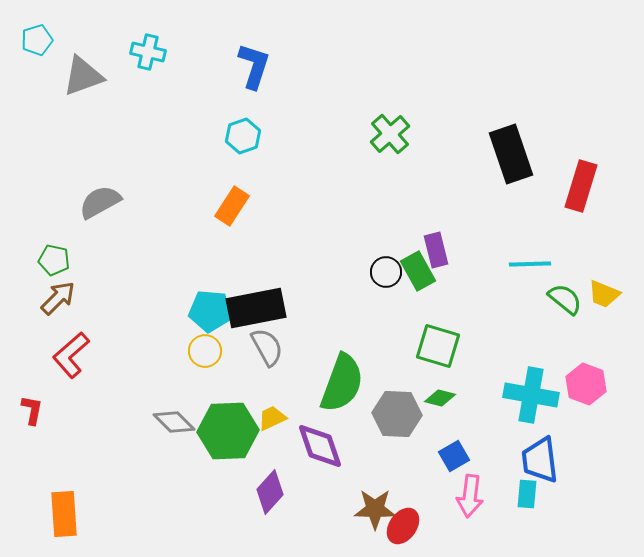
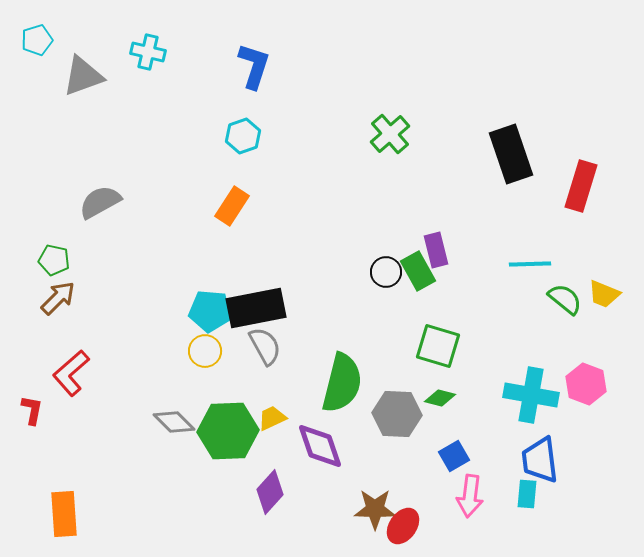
gray semicircle at (267, 347): moved 2 px left, 1 px up
red L-shape at (71, 355): moved 18 px down
green semicircle at (342, 383): rotated 6 degrees counterclockwise
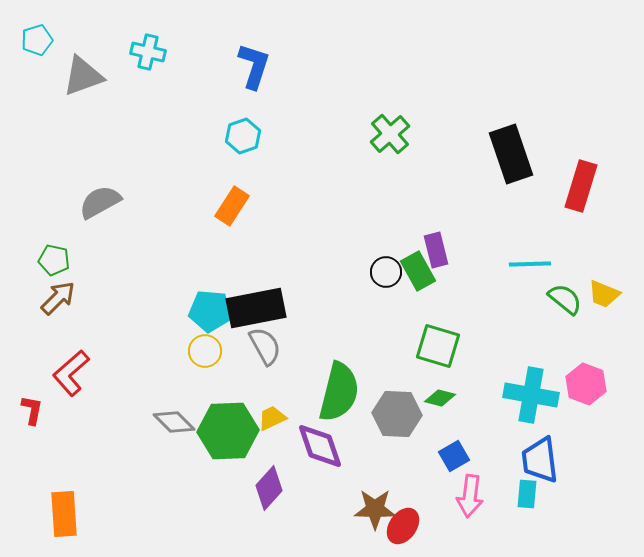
green semicircle at (342, 383): moved 3 px left, 9 px down
purple diamond at (270, 492): moved 1 px left, 4 px up
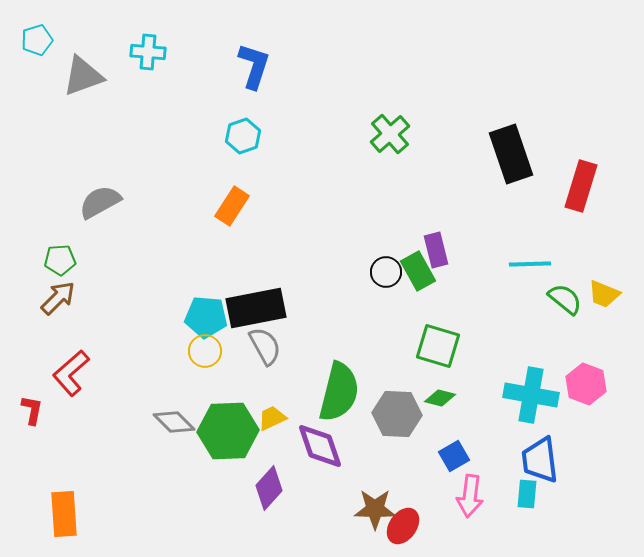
cyan cross at (148, 52): rotated 8 degrees counterclockwise
green pentagon at (54, 260): moved 6 px right; rotated 16 degrees counterclockwise
cyan pentagon at (210, 311): moved 4 px left, 6 px down
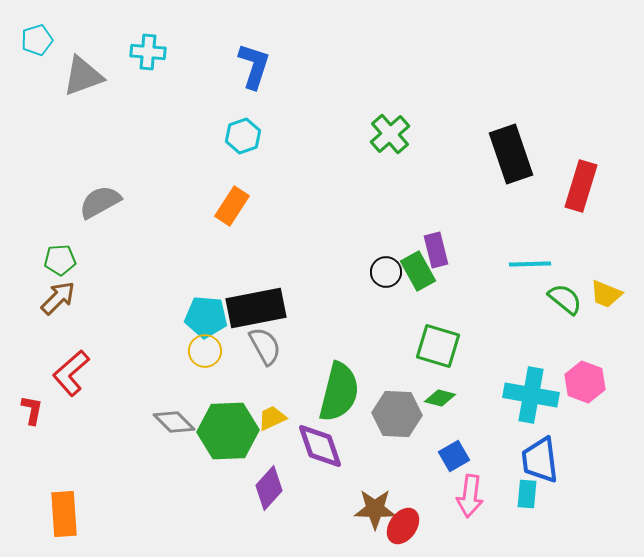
yellow trapezoid at (604, 294): moved 2 px right
pink hexagon at (586, 384): moved 1 px left, 2 px up
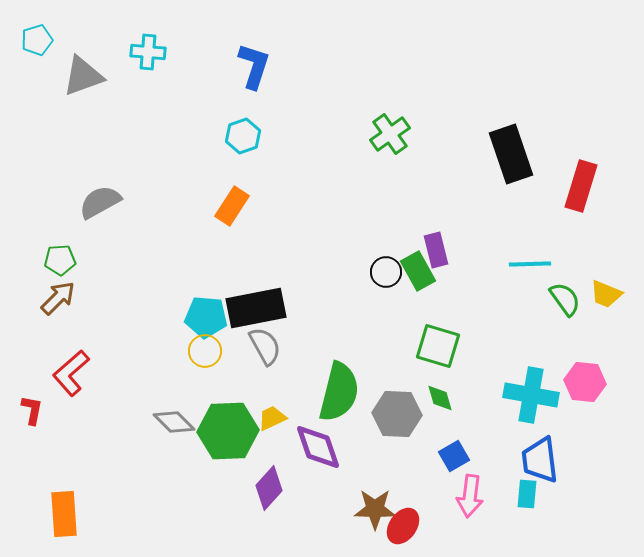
green cross at (390, 134): rotated 6 degrees clockwise
green semicircle at (565, 299): rotated 15 degrees clockwise
pink hexagon at (585, 382): rotated 15 degrees counterclockwise
green diamond at (440, 398): rotated 60 degrees clockwise
purple diamond at (320, 446): moved 2 px left, 1 px down
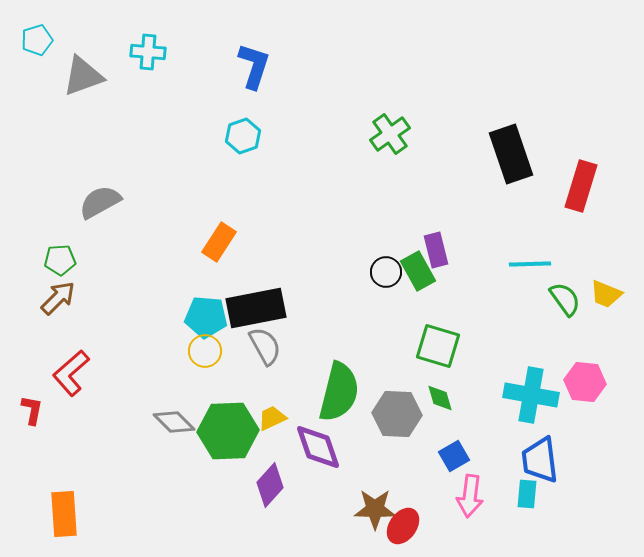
orange rectangle at (232, 206): moved 13 px left, 36 px down
purple diamond at (269, 488): moved 1 px right, 3 px up
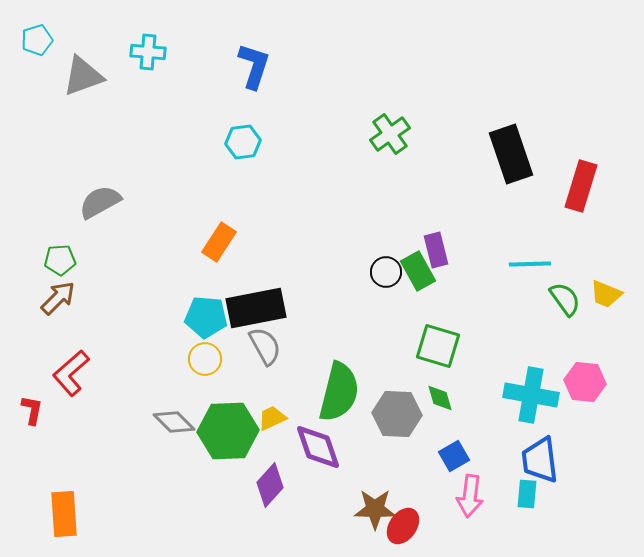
cyan hexagon at (243, 136): moved 6 px down; rotated 12 degrees clockwise
yellow circle at (205, 351): moved 8 px down
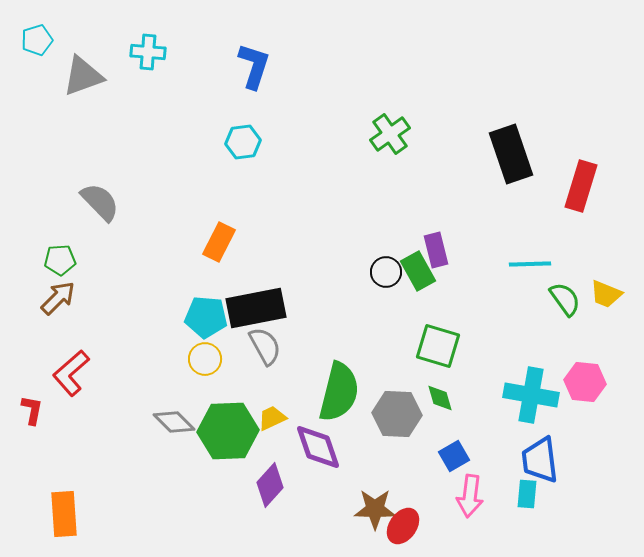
gray semicircle at (100, 202): rotated 75 degrees clockwise
orange rectangle at (219, 242): rotated 6 degrees counterclockwise
